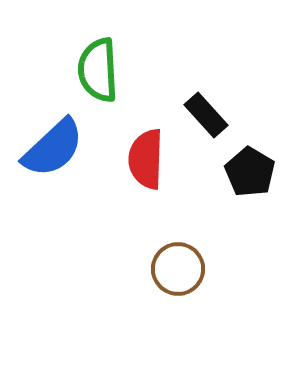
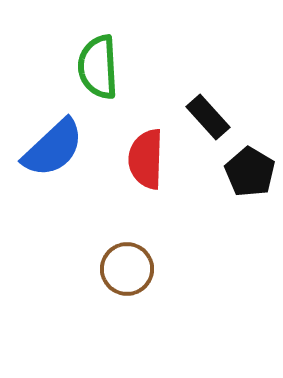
green semicircle: moved 3 px up
black rectangle: moved 2 px right, 2 px down
brown circle: moved 51 px left
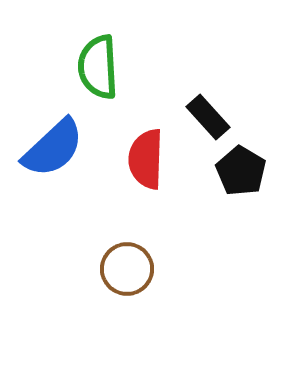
black pentagon: moved 9 px left, 1 px up
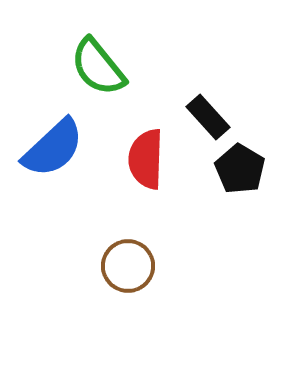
green semicircle: rotated 36 degrees counterclockwise
black pentagon: moved 1 px left, 2 px up
brown circle: moved 1 px right, 3 px up
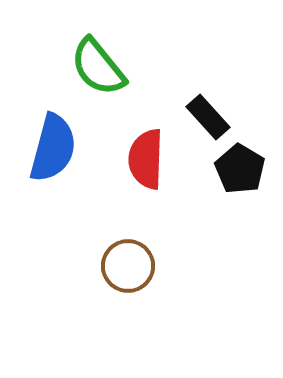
blue semicircle: rotated 32 degrees counterclockwise
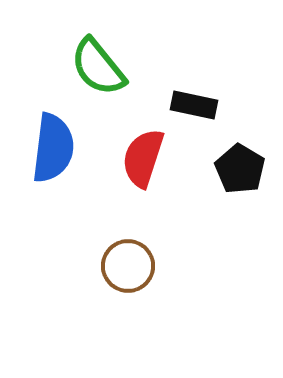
black rectangle: moved 14 px left, 12 px up; rotated 36 degrees counterclockwise
blue semicircle: rotated 8 degrees counterclockwise
red semicircle: moved 3 px left, 1 px up; rotated 16 degrees clockwise
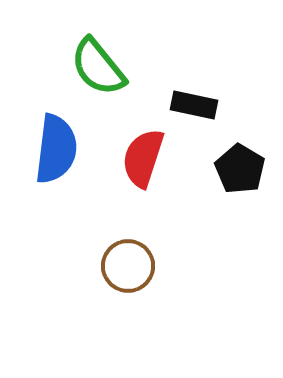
blue semicircle: moved 3 px right, 1 px down
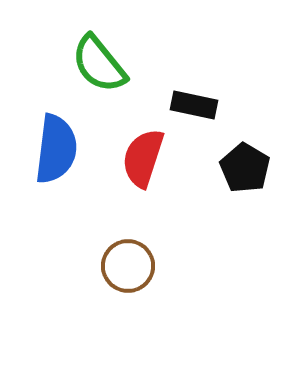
green semicircle: moved 1 px right, 3 px up
black pentagon: moved 5 px right, 1 px up
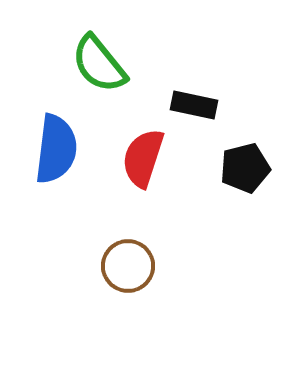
black pentagon: rotated 27 degrees clockwise
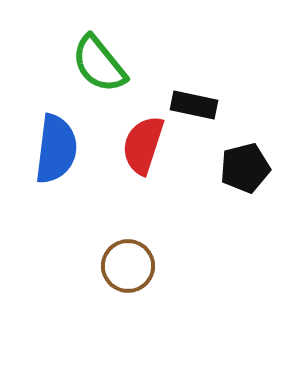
red semicircle: moved 13 px up
